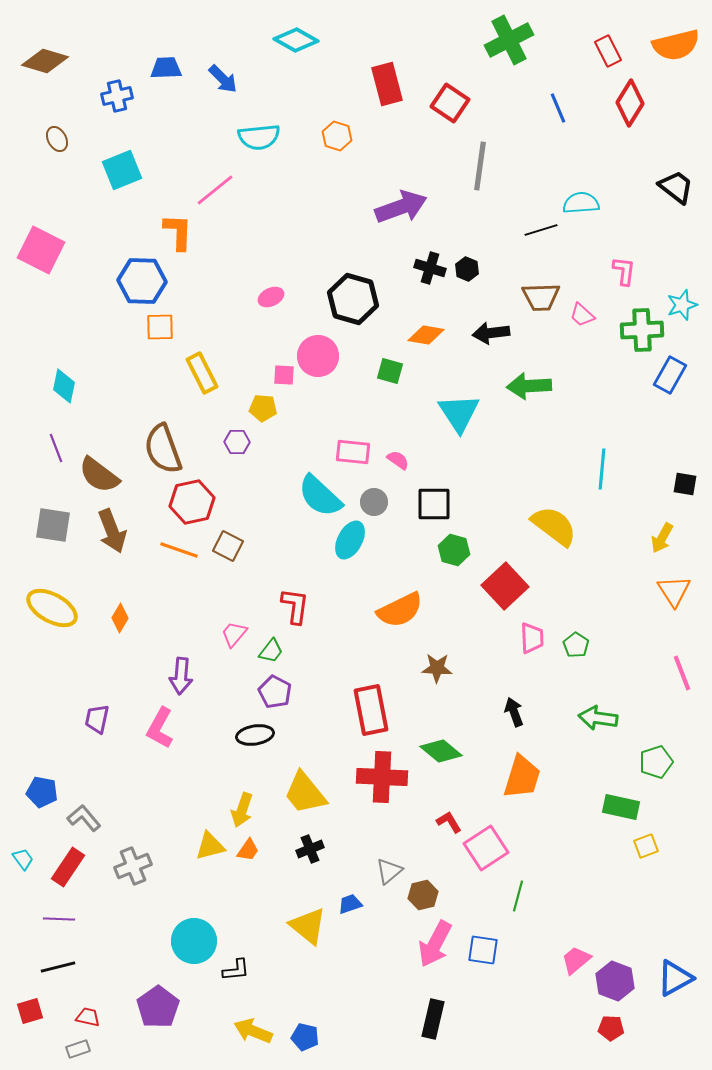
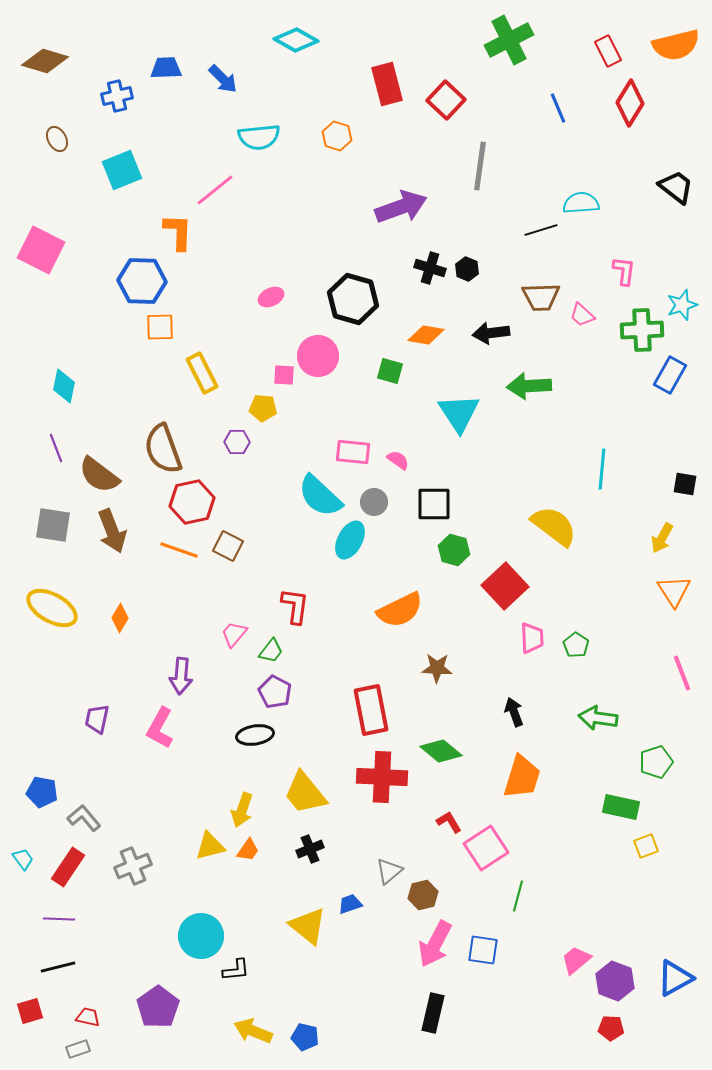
red square at (450, 103): moved 4 px left, 3 px up; rotated 9 degrees clockwise
cyan circle at (194, 941): moved 7 px right, 5 px up
black rectangle at (433, 1019): moved 6 px up
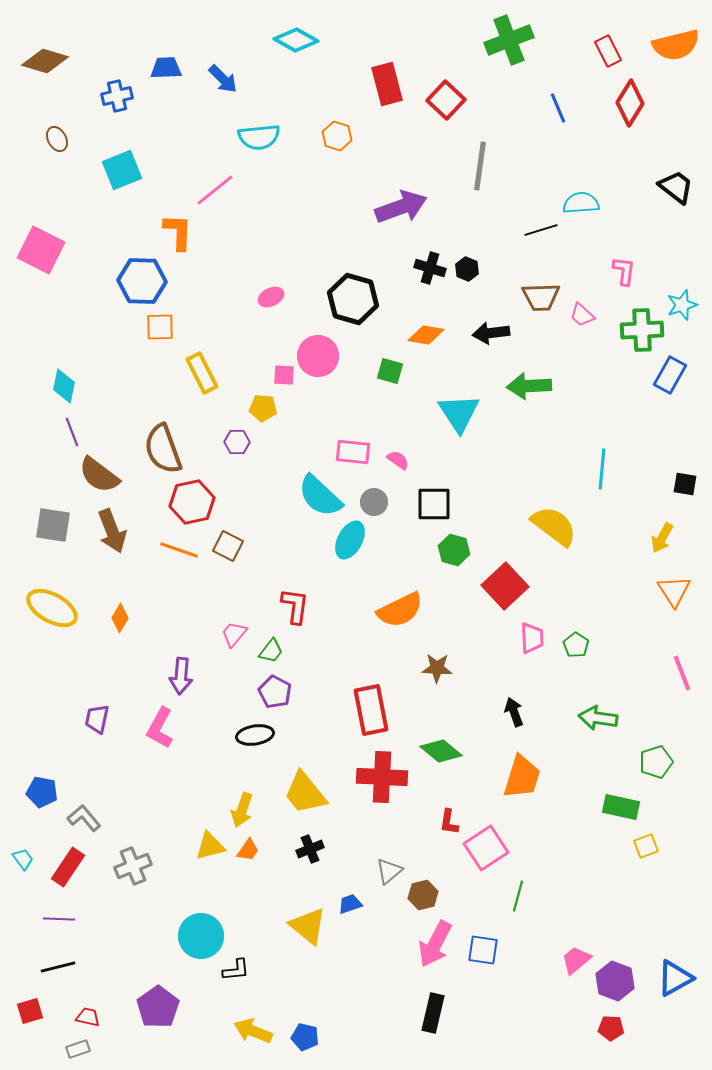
green cross at (509, 40): rotated 6 degrees clockwise
purple line at (56, 448): moved 16 px right, 16 px up
red L-shape at (449, 822): rotated 140 degrees counterclockwise
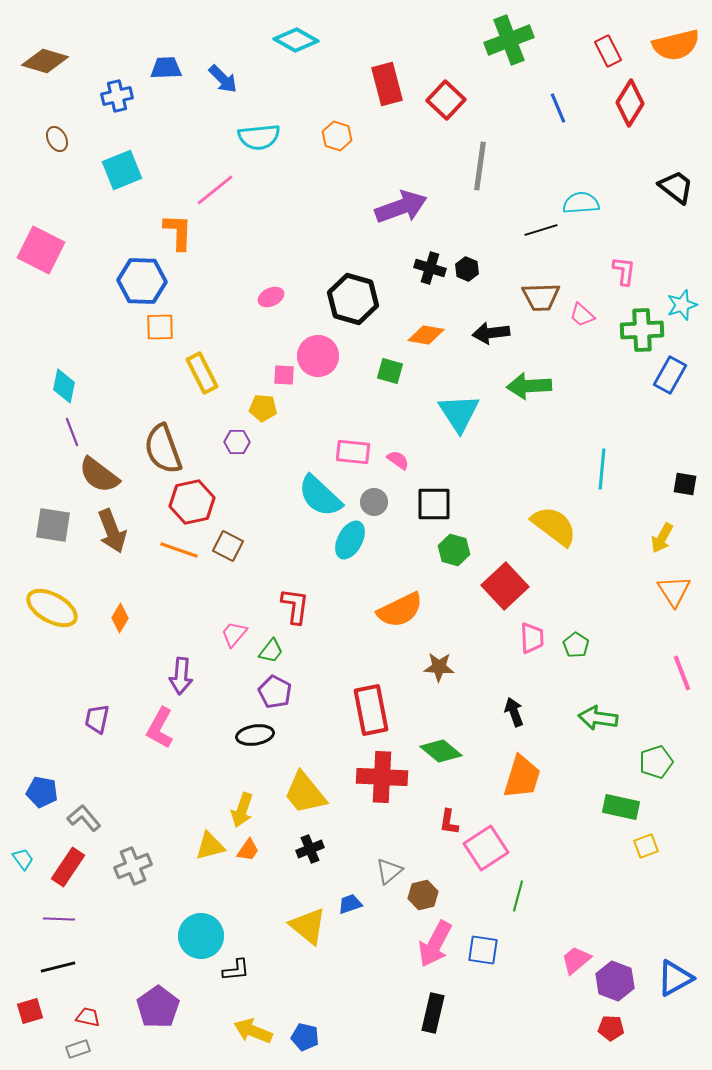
brown star at (437, 668): moved 2 px right, 1 px up
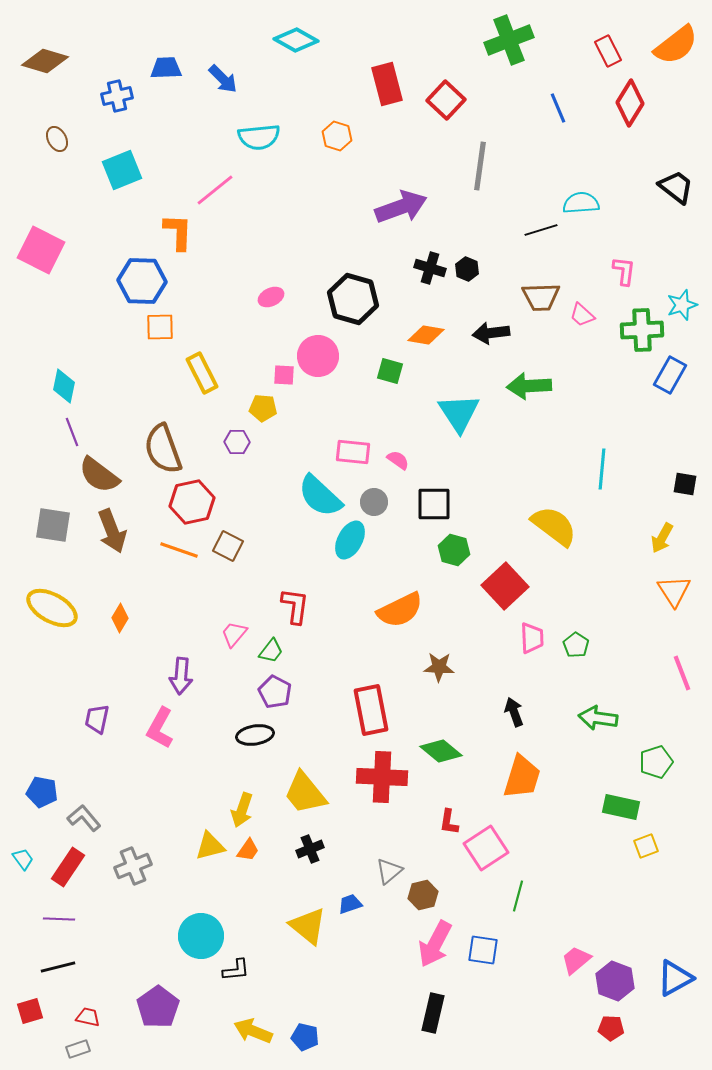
orange semicircle at (676, 45): rotated 24 degrees counterclockwise
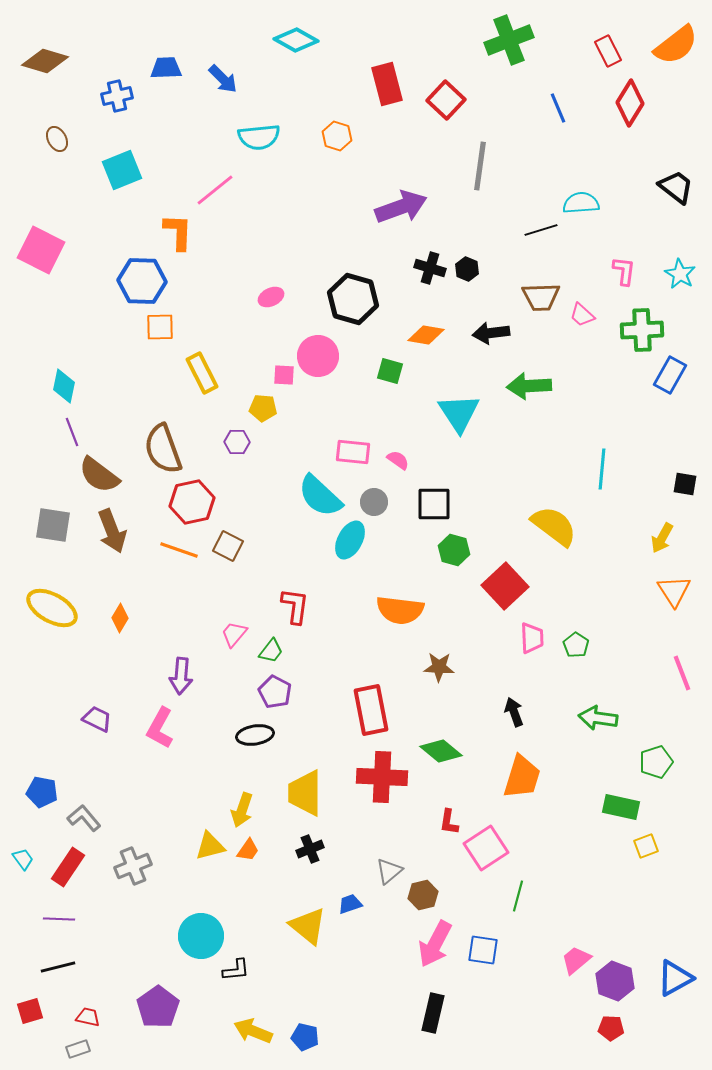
cyan star at (682, 305): moved 2 px left, 31 px up; rotated 24 degrees counterclockwise
orange semicircle at (400, 610): rotated 33 degrees clockwise
purple trapezoid at (97, 719): rotated 104 degrees clockwise
yellow trapezoid at (305, 793): rotated 39 degrees clockwise
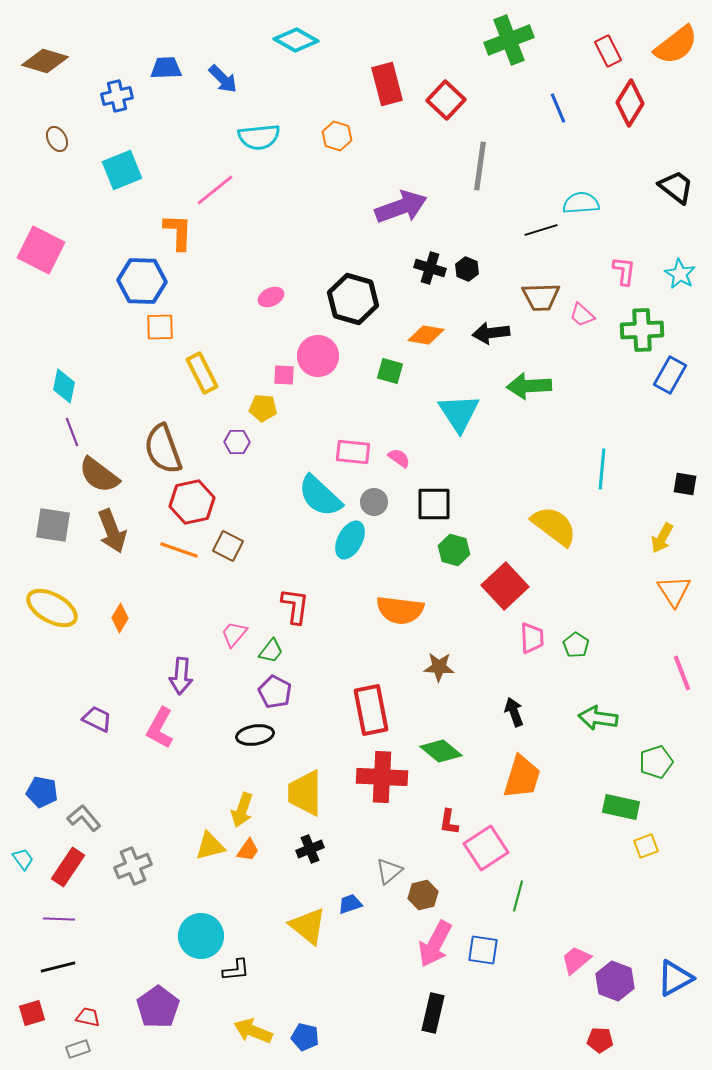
pink semicircle at (398, 460): moved 1 px right, 2 px up
red square at (30, 1011): moved 2 px right, 2 px down
red pentagon at (611, 1028): moved 11 px left, 12 px down
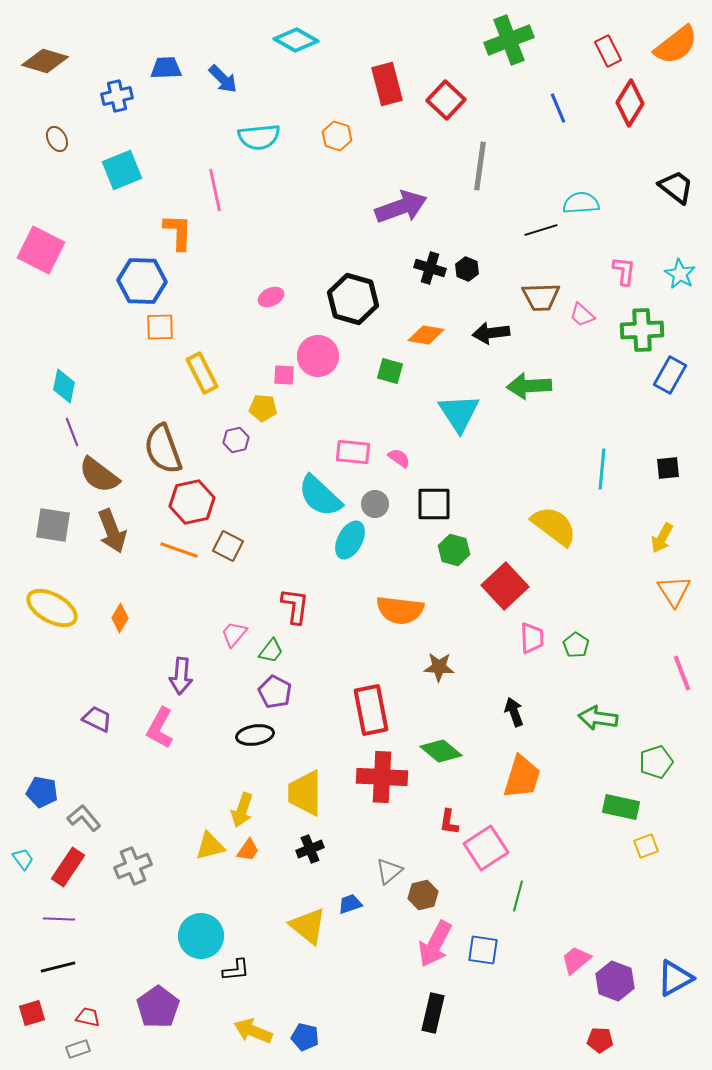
pink line at (215, 190): rotated 63 degrees counterclockwise
purple hexagon at (237, 442): moved 1 px left, 2 px up; rotated 15 degrees counterclockwise
black square at (685, 484): moved 17 px left, 16 px up; rotated 15 degrees counterclockwise
gray circle at (374, 502): moved 1 px right, 2 px down
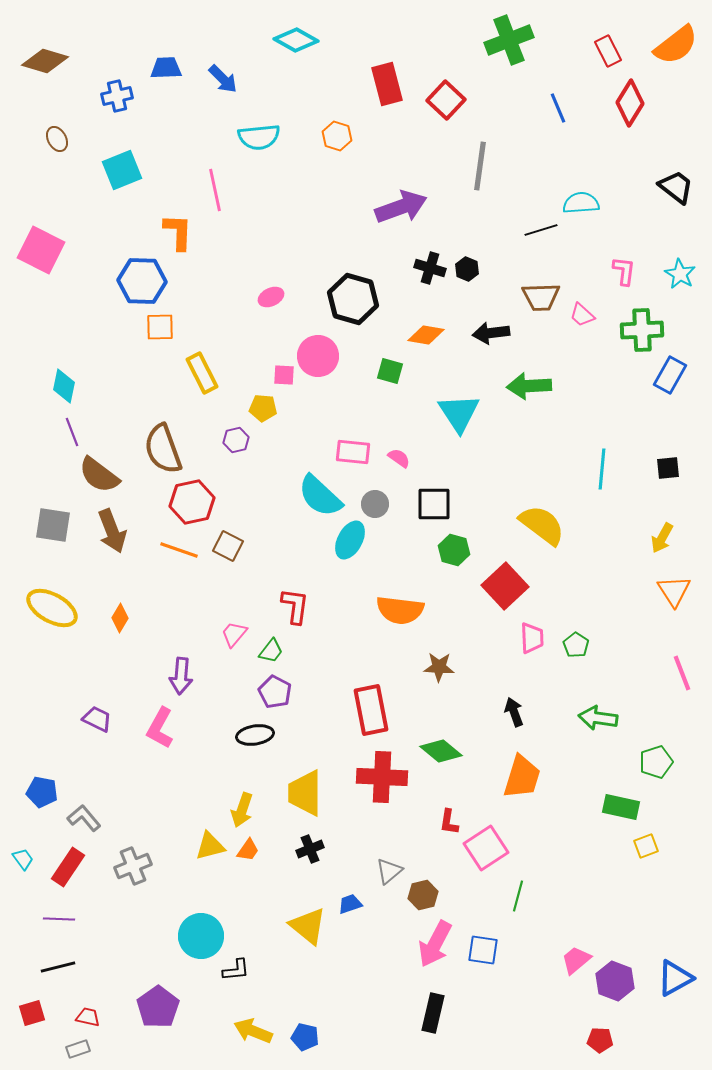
yellow semicircle at (554, 526): moved 12 px left, 1 px up
